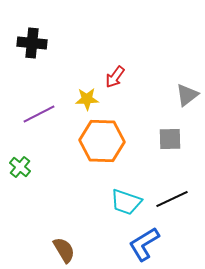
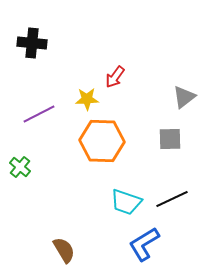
gray triangle: moved 3 px left, 2 px down
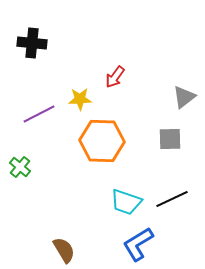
yellow star: moved 7 px left
blue L-shape: moved 6 px left
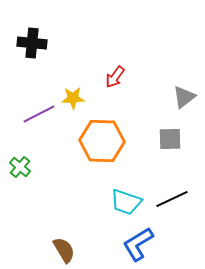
yellow star: moved 7 px left, 1 px up
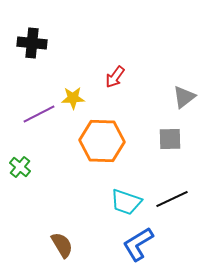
brown semicircle: moved 2 px left, 5 px up
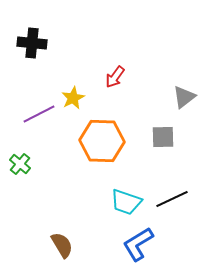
yellow star: rotated 25 degrees counterclockwise
gray square: moved 7 px left, 2 px up
green cross: moved 3 px up
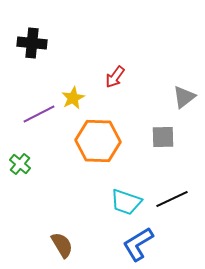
orange hexagon: moved 4 px left
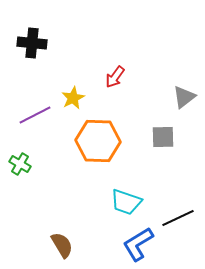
purple line: moved 4 px left, 1 px down
green cross: rotated 10 degrees counterclockwise
black line: moved 6 px right, 19 px down
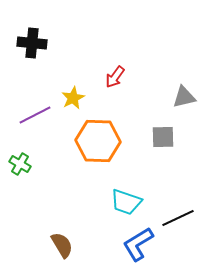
gray triangle: rotated 25 degrees clockwise
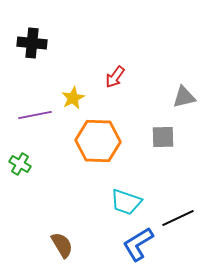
purple line: rotated 16 degrees clockwise
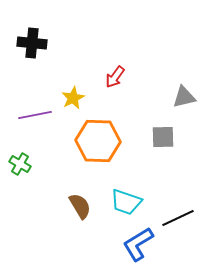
brown semicircle: moved 18 px right, 39 px up
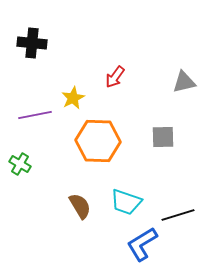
gray triangle: moved 15 px up
black line: moved 3 px up; rotated 8 degrees clockwise
blue L-shape: moved 4 px right
